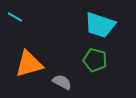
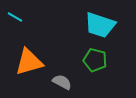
orange triangle: moved 2 px up
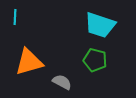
cyan line: rotated 63 degrees clockwise
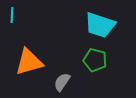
cyan line: moved 3 px left, 2 px up
gray semicircle: rotated 84 degrees counterclockwise
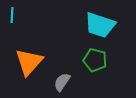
orange triangle: rotated 32 degrees counterclockwise
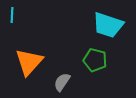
cyan trapezoid: moved 8 px right
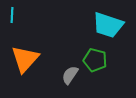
orange triangle: moved 4 px left, 3 px up
gray semicircle: moved 8 px right, 7 px up
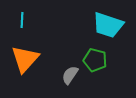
cyan line: moved 10 px right, 5 px down
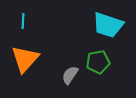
cyan line: moved 1 px right, 1 px down
green pentagon: moved 3 px right, 2 px down; rotated 25 degrees counterclockwise
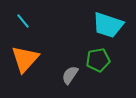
cyan line: rotated 42 degrees counterclockwise
green pentagon: moved 2 px up
